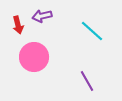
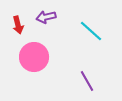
purple arrow: moved 4 px right, 1 px down
cyan line: moved 1 px left
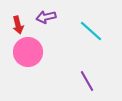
pink circle: moved 6 px left, 5 px up
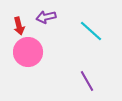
red arrow: moved 1 px right, 1 px down
